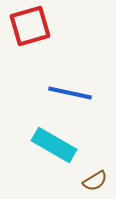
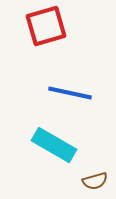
red square: moved 16 px right
brown semicircle: rotated 15 degrees clockwise
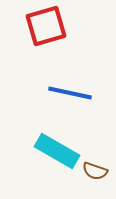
cyan rectangle: moved 3 px right, 6 px down
brown semicircle: moved 10 px up; rotated 35 degrees clockwise
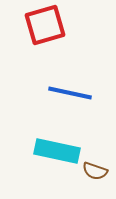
red square: moved 1 px left, 1 px up
cyan rectangle: rotated 18 degrees counterclockwise
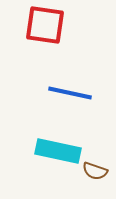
red square: rotated 24 degrees clockwise
cyan rectangle: moved 1 px right
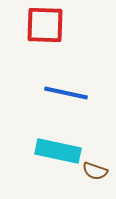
red square: rotated 6 degrees counterclockwise
blue line: moved 4 px left
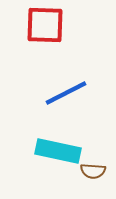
blue line: rotated 39 degrees counterclockwise
brown semicircle: moved 2 px left; rotated 15 degrees counterclockwise
